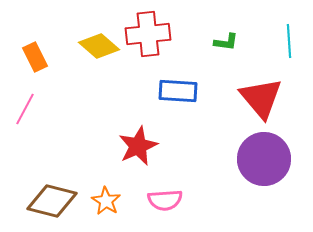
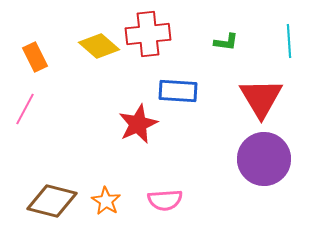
red triangle: rotated 9 degrees clockwise
red star: moved 22 px up
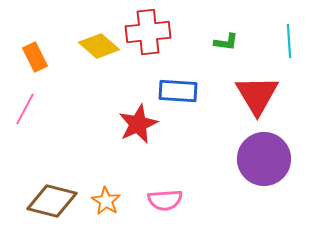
red cross: moved 2 px up
red triangle: moved 4 px left, 3 px up
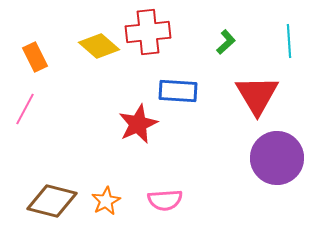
green L-shape: rotated 50 degrees counterclockwise
purple circle: moved 13 px right, 1 px up
orange star: rotated 12 degrees clockwise
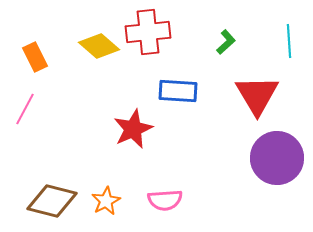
red star: moved 5 px left, 5 px down
